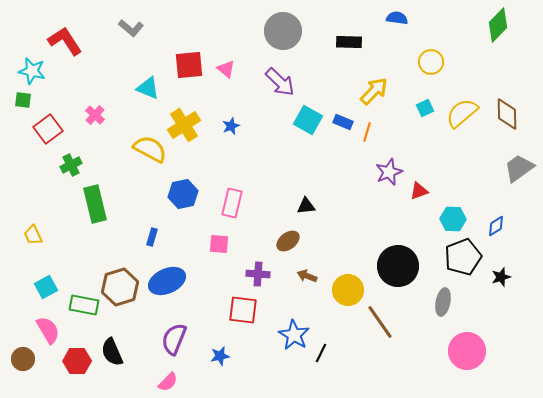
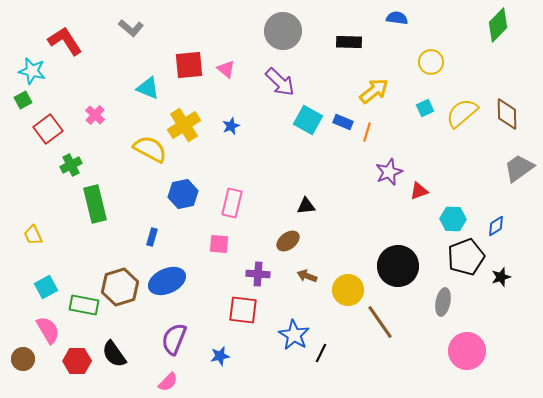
yellow arrow at (374, 91): rotated 8 degrees clockwise
green square at (23, 100): rotated 36 degrees counterclockwise
black pentagon at (463, 257): moved 3 px right
black semicircle at (112, 352): moved 2 px right, 2 px down; rotated 12 degrees counterclockwise
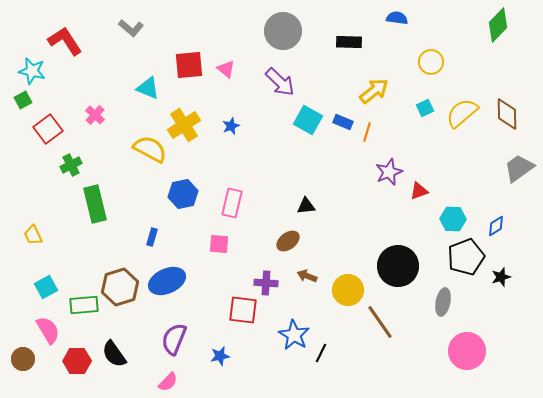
purple cross at (258, 274): moved 8 px right, 9 px down
green rectangle at (84, 305): rotated 16 degrees counterclockwise
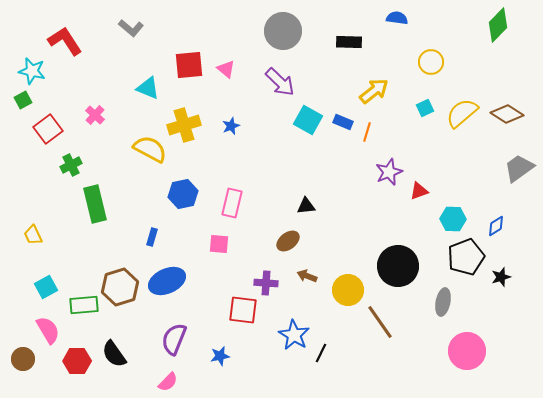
brown diamond at (507, 114): rotated 56 degrees counterclockwise
yellow cross at (184, 125): rotated 16 degrees clockwise
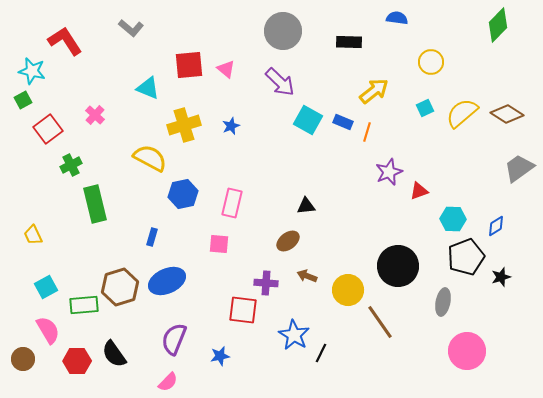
yellow semicircle at (150, 149): moved 9 px down
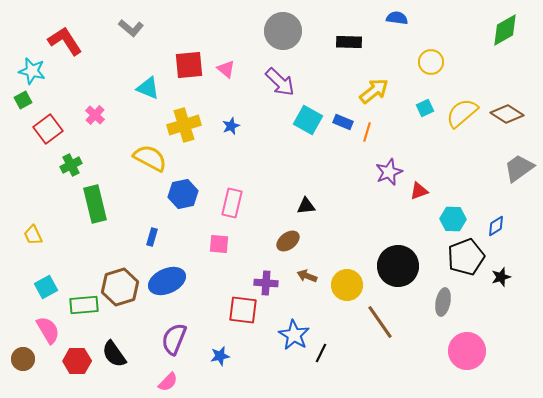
green diamond at (498, 25): moved 7 px right, 5 px down; rotated 16 degrees clockwise
yellow circle at (348, 290): moved 1 px left, 5 px up
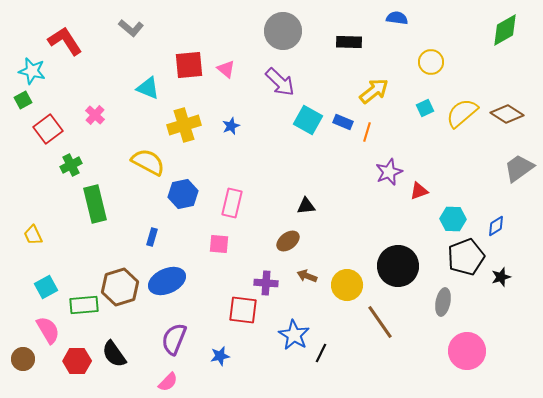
yellow semicircle at (150, 158): moved 2 px left, 4 px down
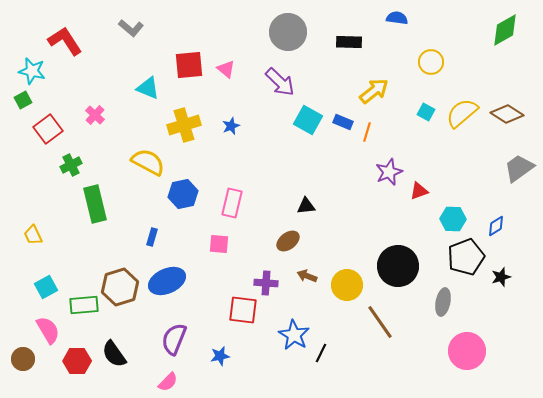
gray circle at (283, 31): moved 5 px right, 1 px down
cyan square at (425, 108): moved 1 px right, 4 px down; rotated 36 degrees counterclockwise
